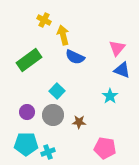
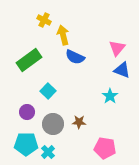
cyan square: moved 9 px left
gray circle: moved 9 px down
cyan cross: rotated 24 degrees counterclockwise
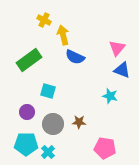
cyan square: rotated 28 degrees counterclockwise
cyan star: rotated 21 degrees counterclockwise
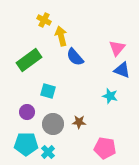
yellow arrow: moved 2 px left, 1 px down
blue semicircle: rotated 24 degrees clockwise
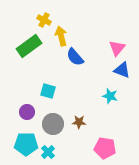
green rectangle: moved 14 px up
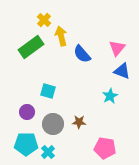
yellow cross: rotated 16 degrees clockwise
green rectangle: moved 2 px right, 1 px down
blue semicircle: moved 7 px right, 3 px up
blue triangle: moved 1 px down
cyan star: rotated 28 degrees clockwise
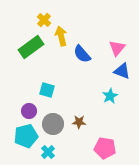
cyan square: moved 1 px left, 1 px up
purple circle: moved 2 px right, 1 px up
cyan pentagon: moved 8 px up; rotated 15 degrees counterclockwise
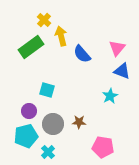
pink pentagon: moved 2 px left, 1 px up
